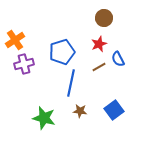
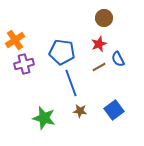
blue pentagon: rotated 25 degrees clockwise
blue line: rotated 32 degrees counterclockwise
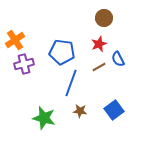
blue line: rotated 40 degrees clockwise
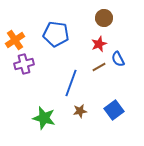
blue pentagon: moved 6 px left, 18 px up
brown star: rotated 16 degrees counterclockwise
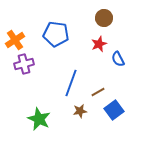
brown line: moved 1 px left, 25 px down
green star: moved 5 px left, 1 px down; rotated 10 degrees clockwise
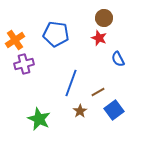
red star: moved 6 px up; rotated 28 degrees counterclockwise
brown star: rotated 24 degrees counterclockwise
